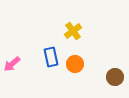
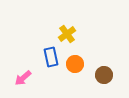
yellow cross: moved 6 px left, 3 px down
pink arrow: moved 11 px right, 14 px down
brown circle: moved 11 px left, 2 px up
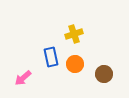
yellow cross: moved 7 px right; rotated 18 degrees clockwise
brown circle: moved 1 px up
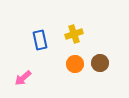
blue rectangle: moved 11 px left, 17 px up
brown circle: moved 4 px left, 11 px up
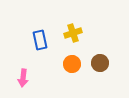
yellow cross: moved 1 px left, 1 px up
orange circle: moved 3 px left
pink arrow: rotated 42 degrees counterclockwise
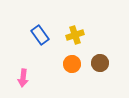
yellow cross: moved 2 px right, 2 px down
blue rectangle: moved 5 px up; rotated 24 degrees counterclockwise
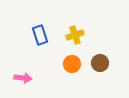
blue rectangle: rotated 18 degrees clockwise
pink arrow: rotated 90 degrees counterclockwise
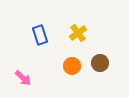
yellow cross: moved 3 px right, 2 px up; rotated 18 degrees counterclockwise
orange circle: moved 2 px down
pink arrow: rotated 36 degrees clockwise
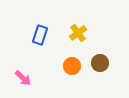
blue rectangle: rotated 36 degrees clockwise
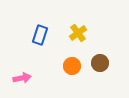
pink arrow: moved 1 px left; rotated 54 degrees counterclockwise
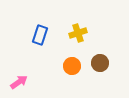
yellow cross: rotated 18 degrees clockwise
pink arrow: moved 3 px left, 4 px down; rotated 24 degrees counterclockwise
